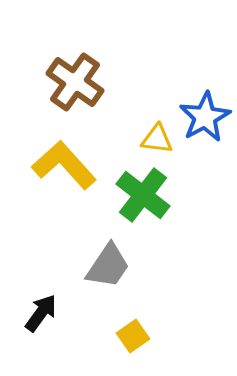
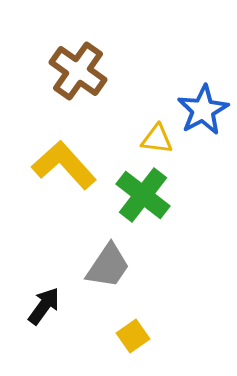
brown cross: moved 3 px right, 11 px up
blue star: moved 2 px left, 7 px up
black arrow: moved 3 px right, 7 px up
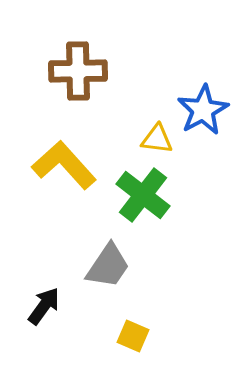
brown cross: rotated 36 degrees counterclockwise
yellow square: rotated 32 degrees counterclockwise
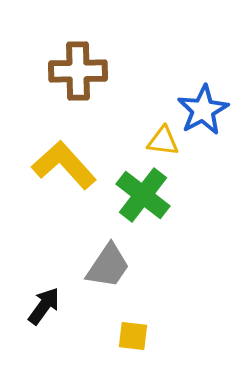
yellow triangle: moved 6 px right, 2 px down
yellow square: rotated 16 degrees counterclockwise
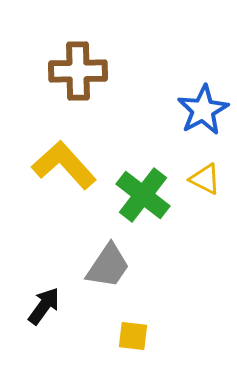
yellow triangle: moved 42 px right, 38 px down; rotated 20 degrees clockwise
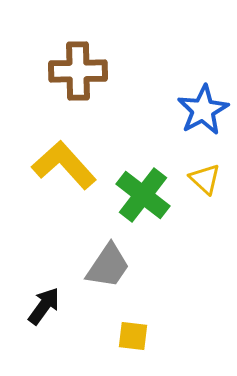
yellow triangle: rotated 16 degrees clockwise
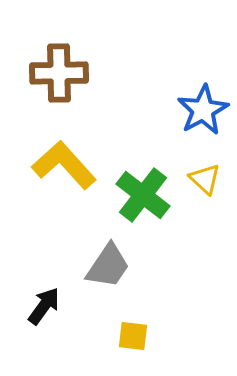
brown cross: moved 19 px left, 2 px down
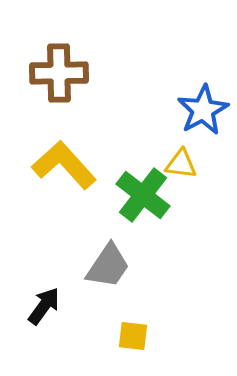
yellow triangle: moved 24 px left, 15 px up; rotated 36 degrees counterclockwise
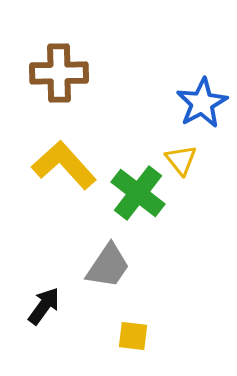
blue star: moved 1 px left, 7 px up
yellow triangle: moved 4 px up; rotated 44 degrees clockwise
green cross: moved 5 px left, 2 px up
